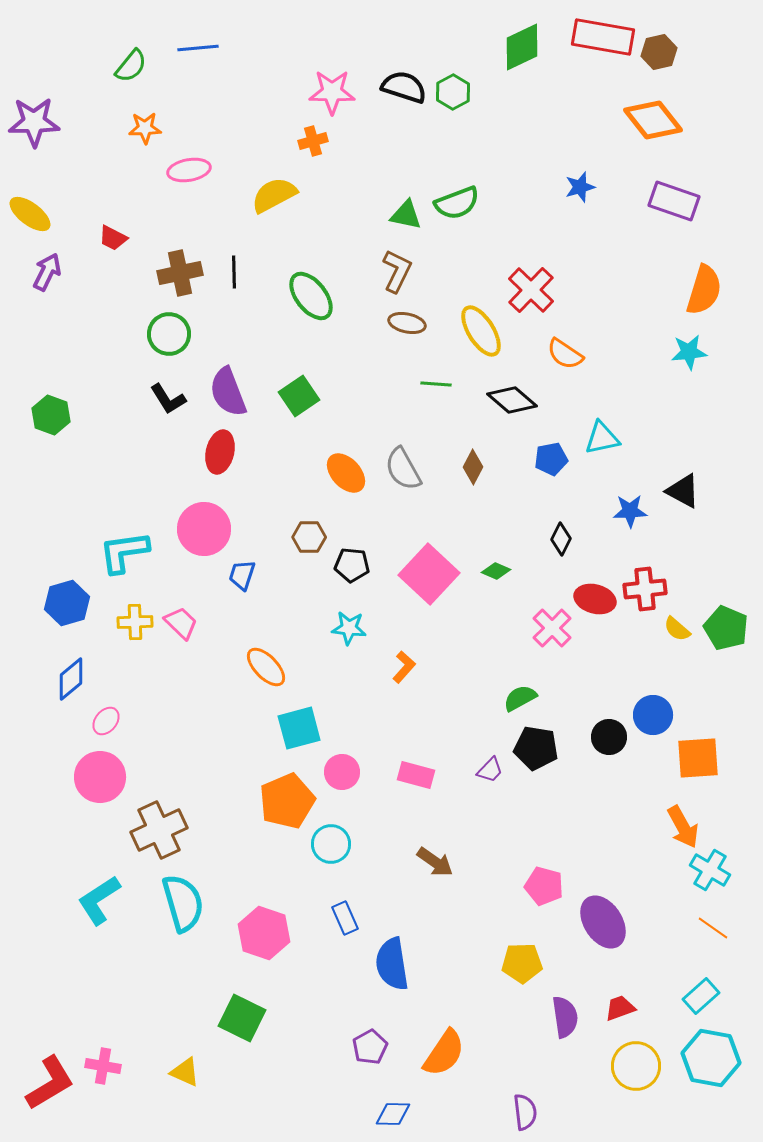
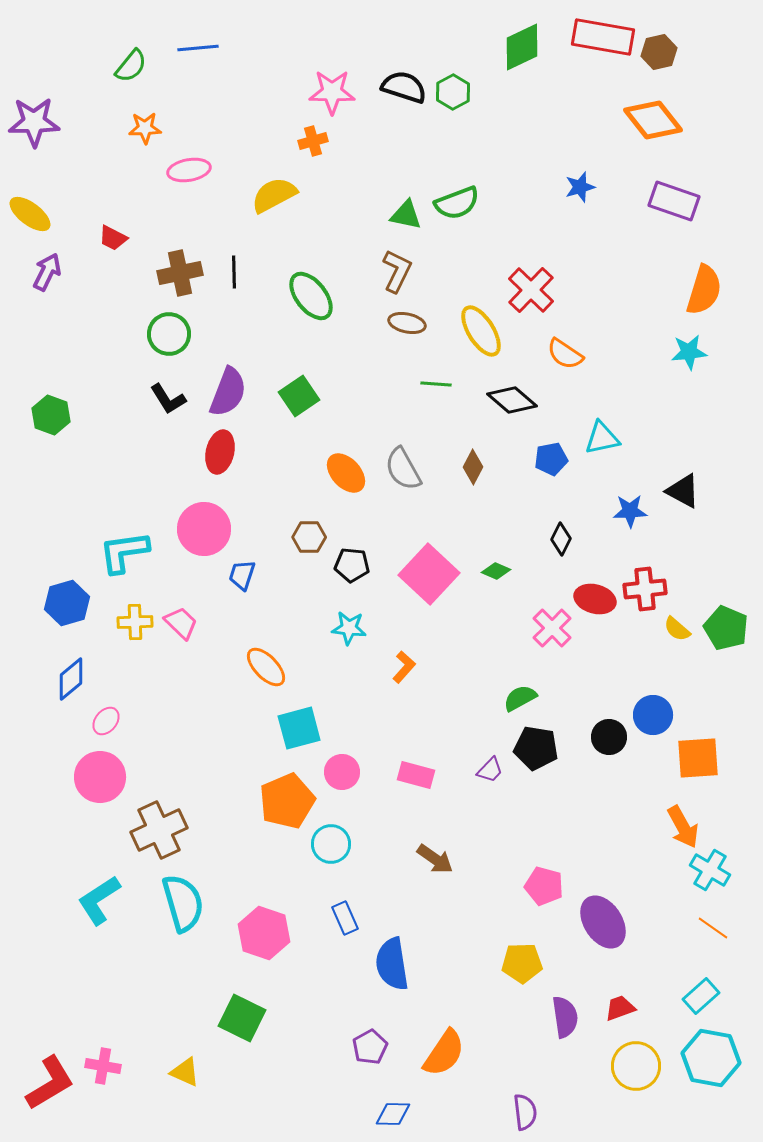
purple semicircle at (228, 392): rotated 138 degrees counterclockwise
brown arrow at (435, 862): moved 3 px up
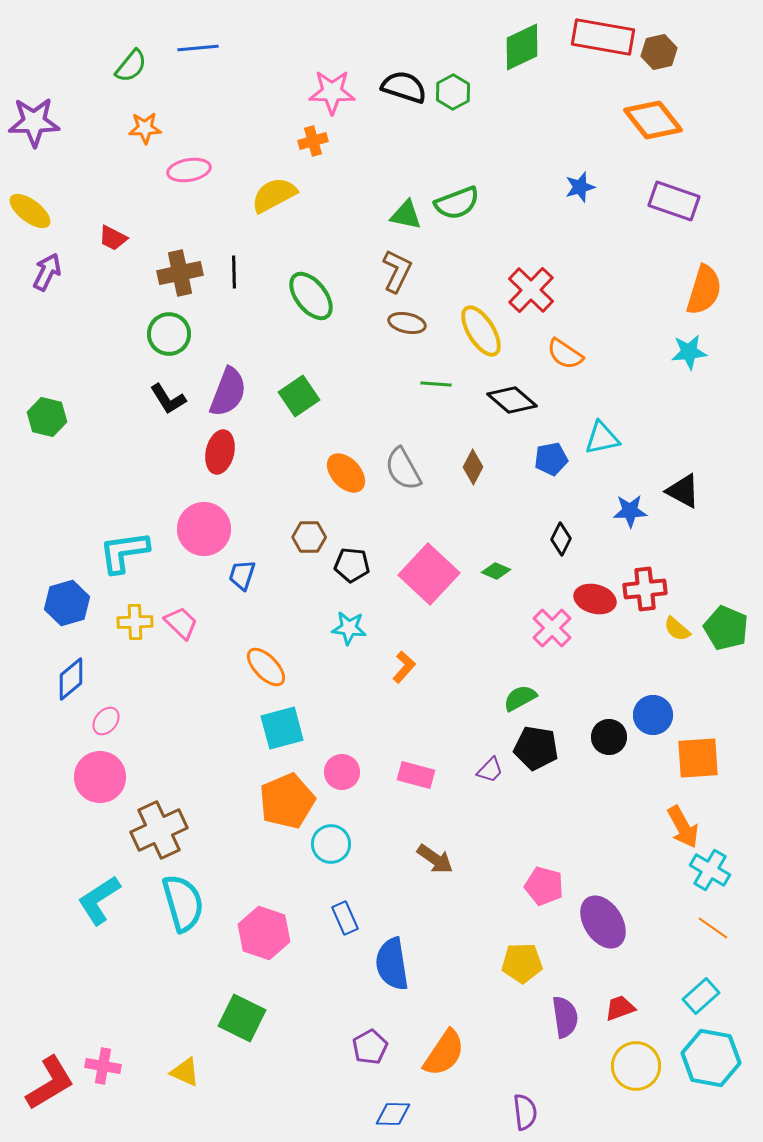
yellow ellipse at (30, 214): moved 3 px up
green hexagon at (51, 415): moved 4 px left, 2 px down; rotated 6 degrees counterclockwise
cyan square at (299, 728): moved 17 px left
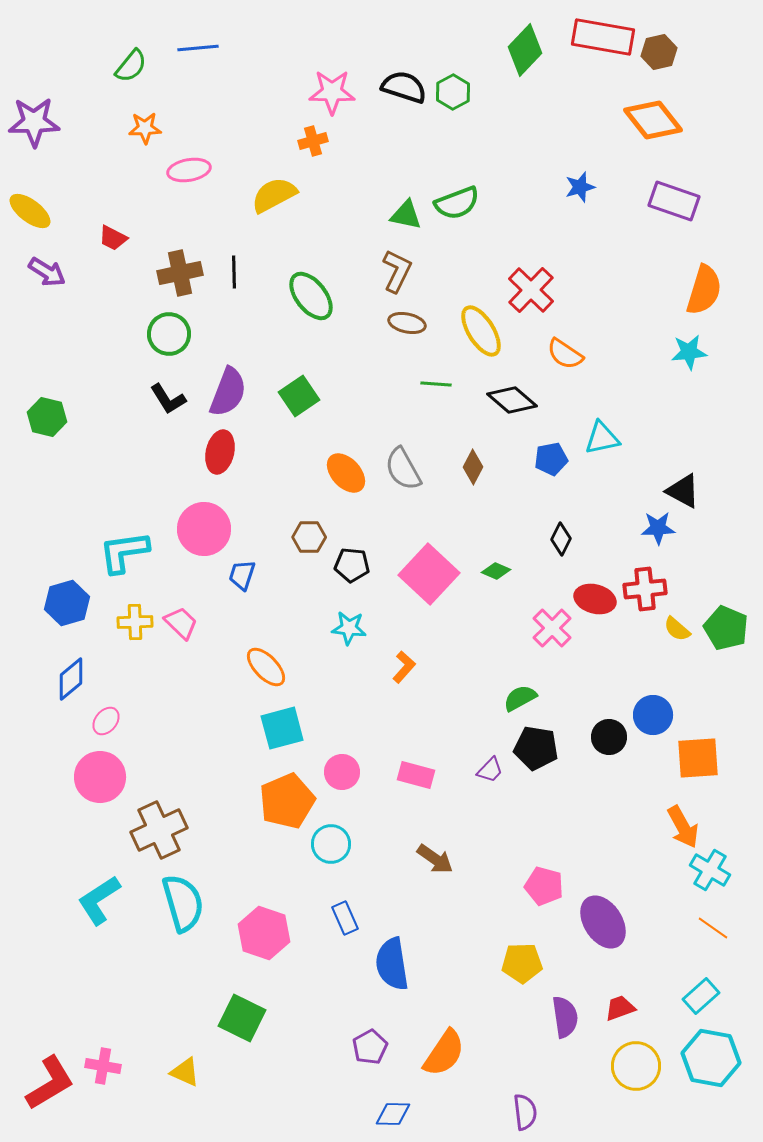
green diamond at (522, 47): moved 3 px right, 3 px down; rotated 21 degrees counterclockwise
purple arrow at (47, 272): rotated 96 degrees clockwise
blue star at (630, 511): moved 28 px right, 17 px down
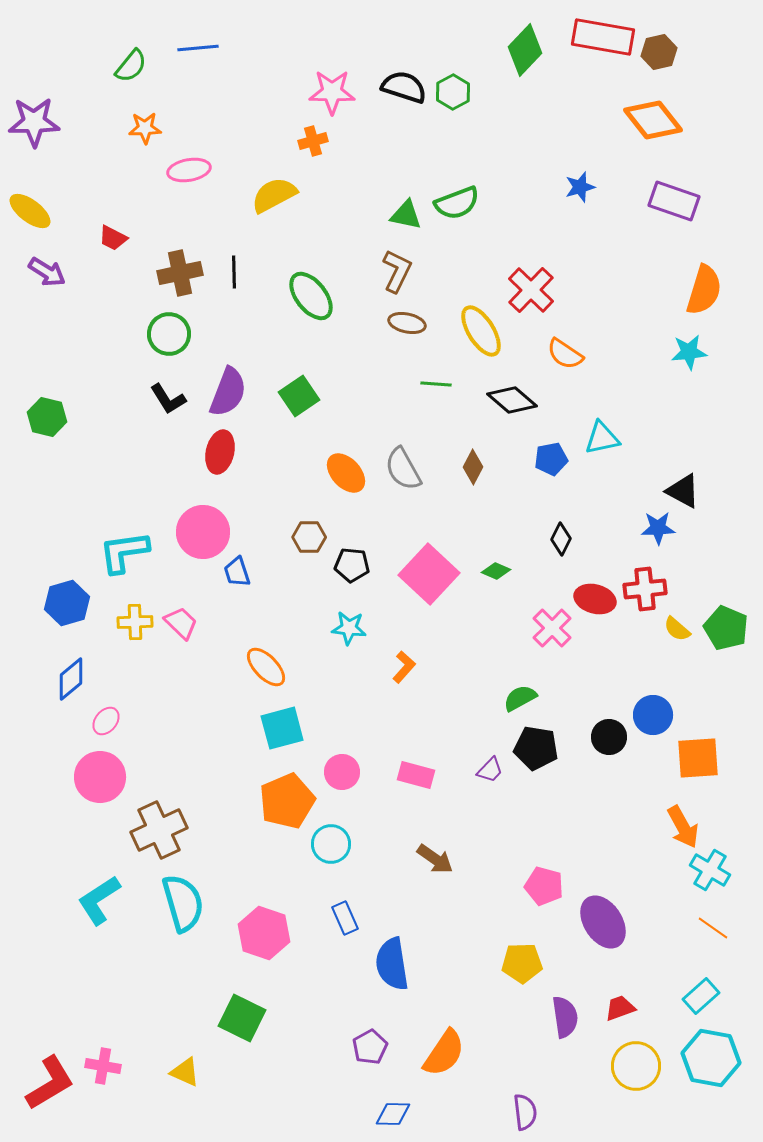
pink circle at (204, 529): moved 1 px left, 3 px down
blue trapezoid at (242, 575): moved 5 px left, 3 px up; rotated 36 degrees counterclockwise
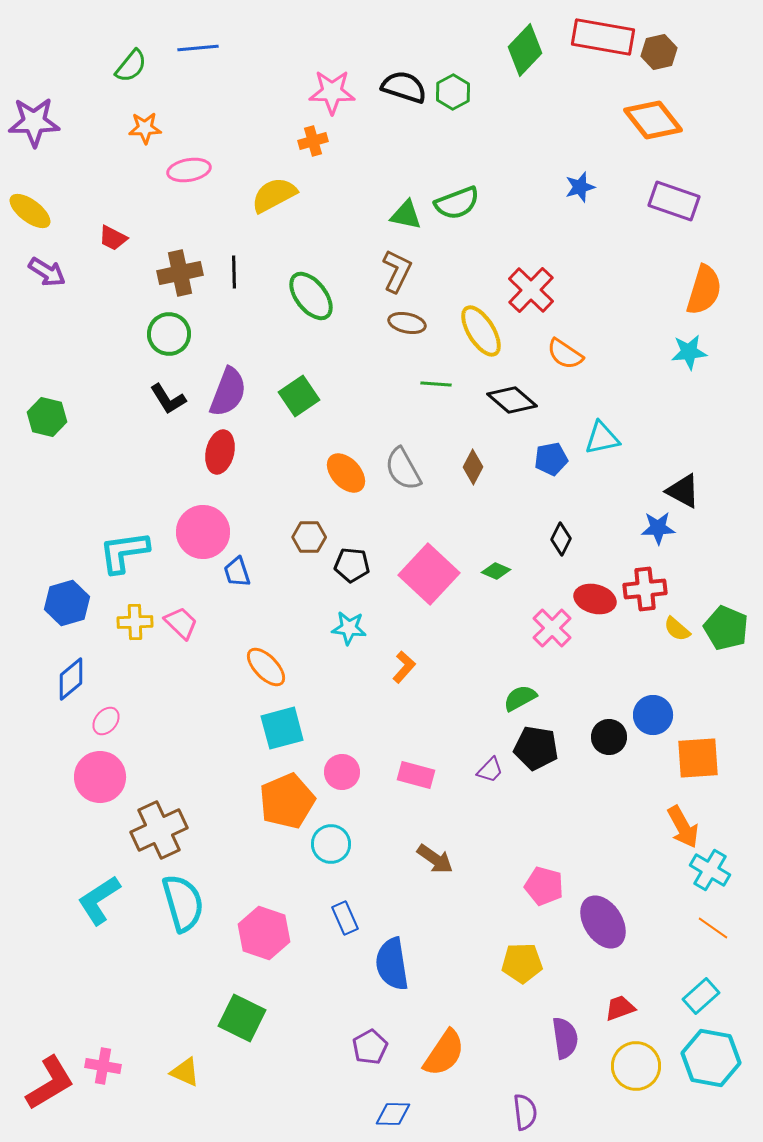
purple semicircle at (565, 1017): moved 21 px down
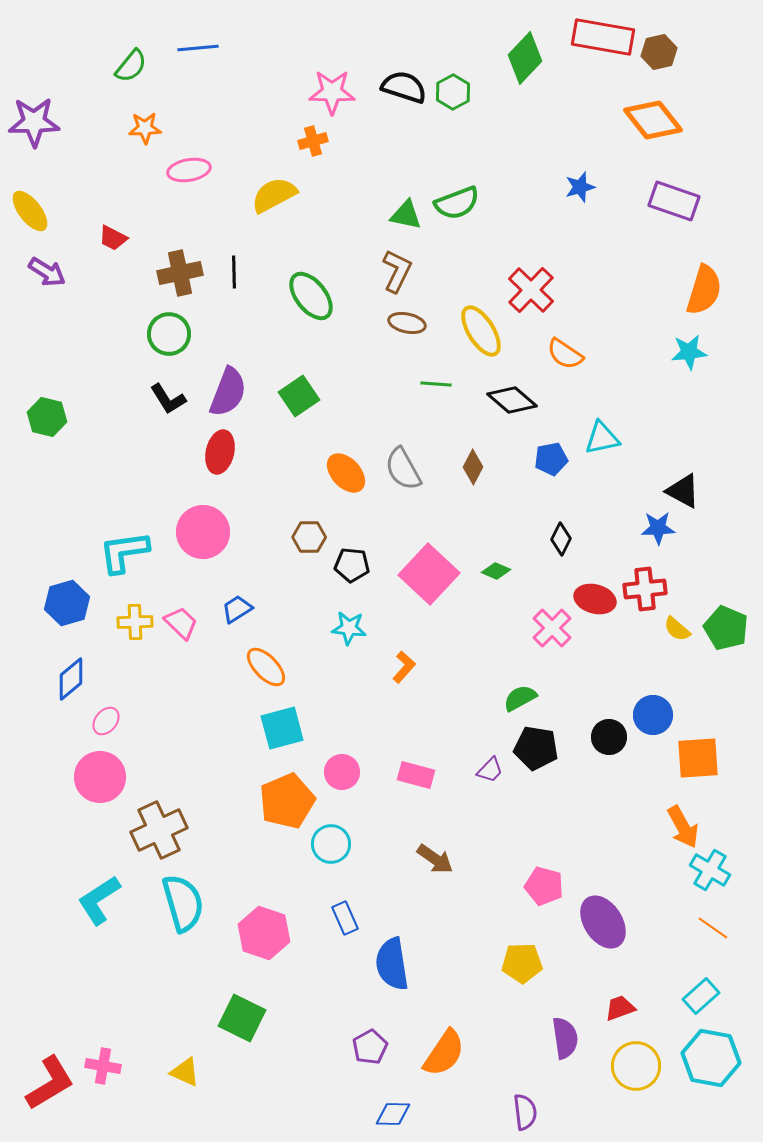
green diamond at (525, 50): moved 8 px down
yellow ellipse at (30, 211): rotated 15 degrees clockwise
blue trapezoid at (237, 572): moved 37 px down; rotated 76 degrees clockwise
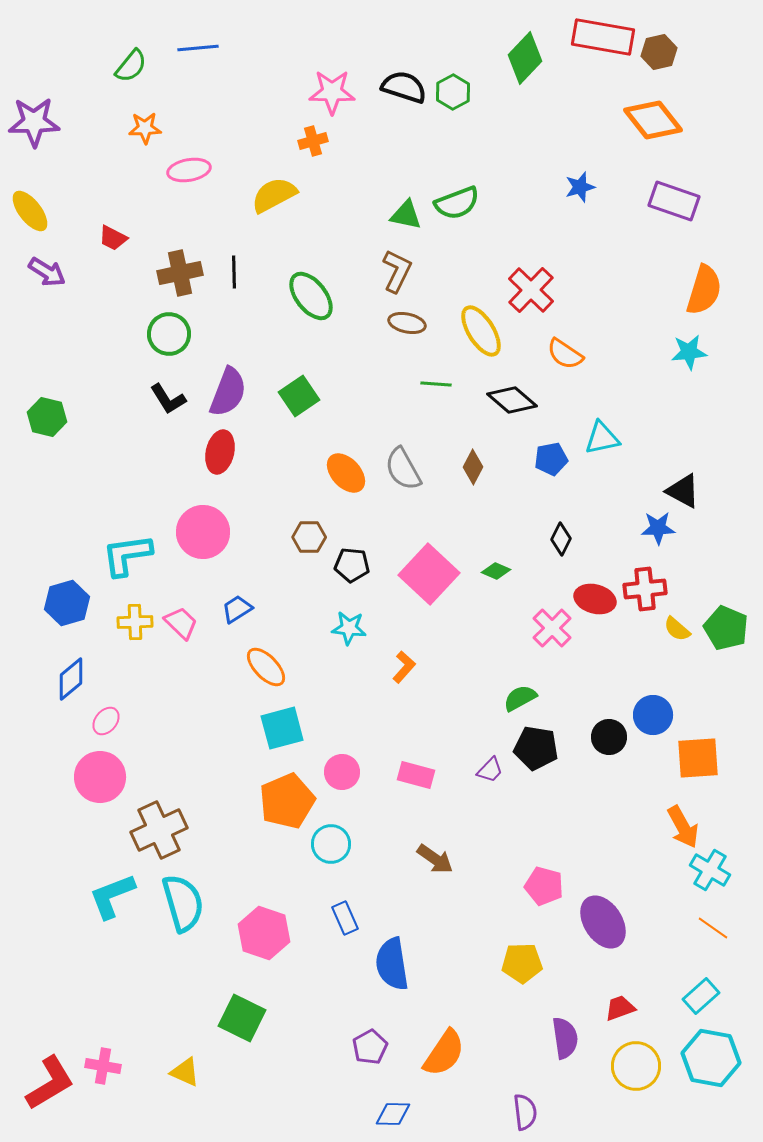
cyan L-shape at (124, 552): moved 3 px right, 3 px down
cyan L-shape at (99, 900): moved 13 px right, 4 px up; rotated 12 degrees clockwise
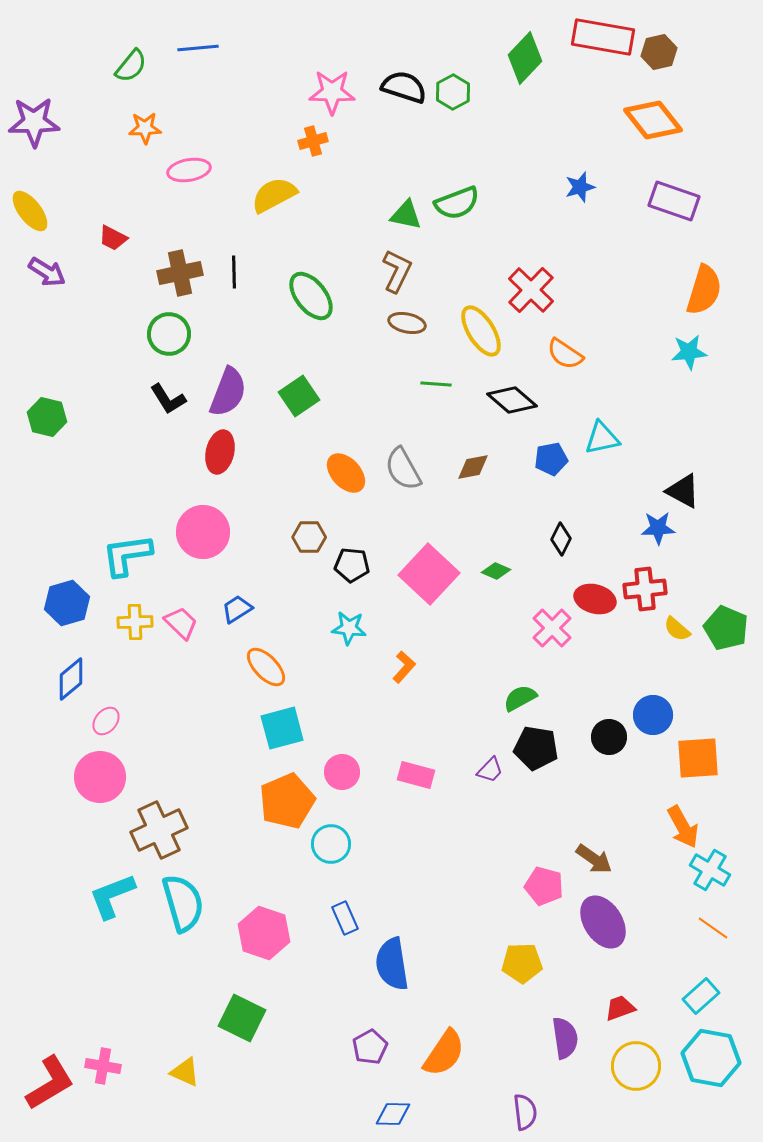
brown diamond at (473, 467): rotated 52 degrees clockwise
brown arrow at (435, 859): moved 159 px right
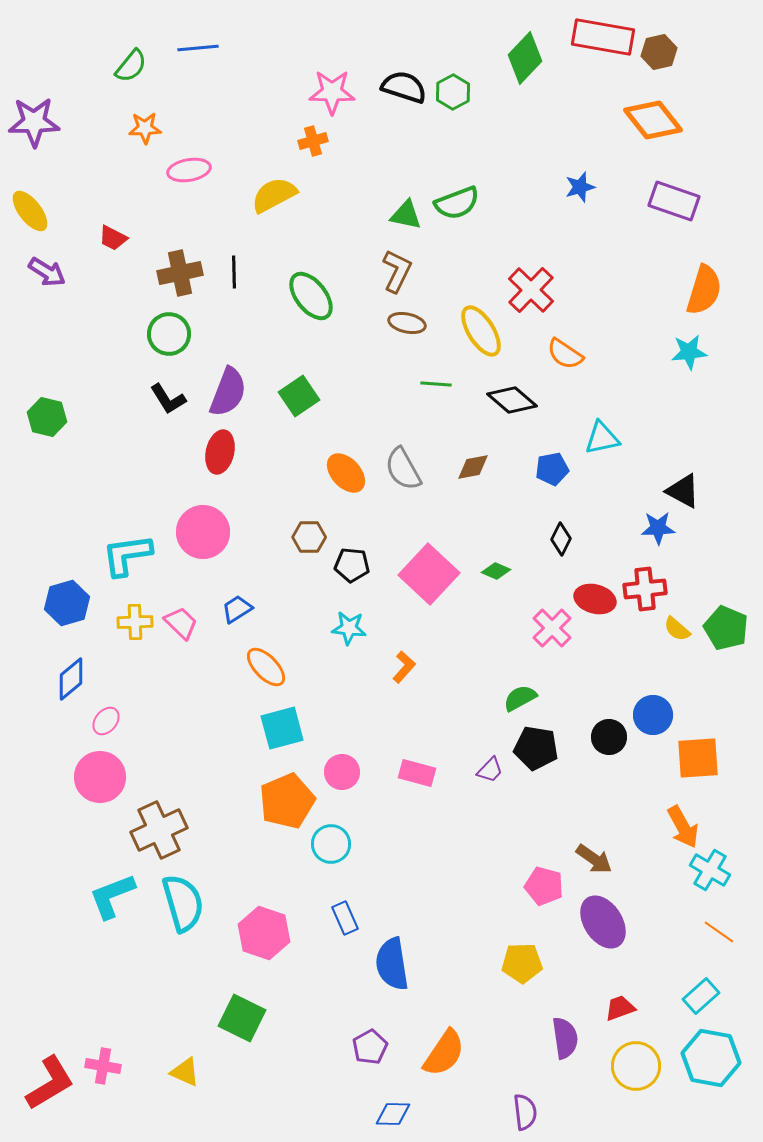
blue pentagon at (551, 459): moved 1 px right, 10 px down
pink rectangle at (416, 775): moved 1 px right, 2 px up
orange line at (713, 928): moved 6 px right, 4 px down
